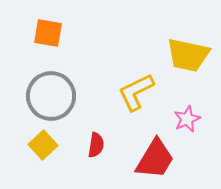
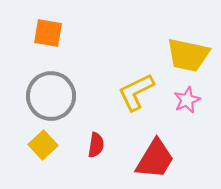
pink star: moved 19 px up
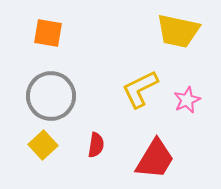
yellow trapezoid: moved 10 px left, 24 px up
yellow L-shape: moved 4 px right, 3 px up
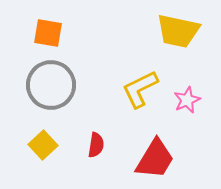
gray circle: moved 11 px up
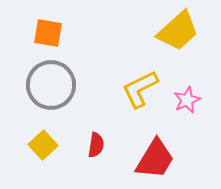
yellow trapezoid: rotated 54 degrees counterclockwise
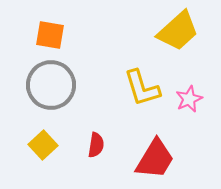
orange square: moved 2 px right, 2 px down
yellow L-shape: moved 2 px right, 1 px up; rotated 81 degrees counterclockwise
pink star: moved 2 px right, 1 px up
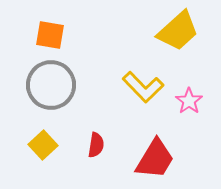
yellow L-shape: moved 1 px right, 1 px up; rotated 27 degrees counterclockwise
pink star: moved 2 px down; rotated 12 degrees counterclockwise
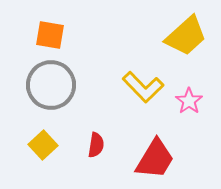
yellow trapezoid: moved 8 px right, 5 px down
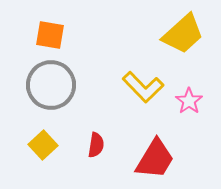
yellow trapezoid: moved 3 px left, 2 px up
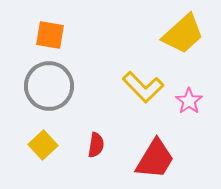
gray circle: moved 2 px left, 1 px down
